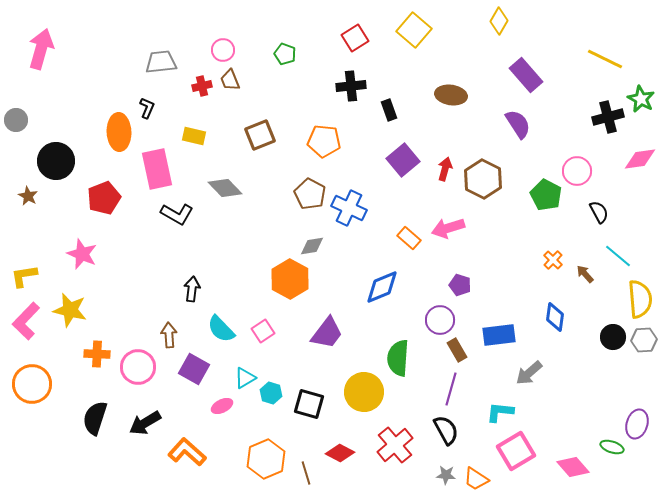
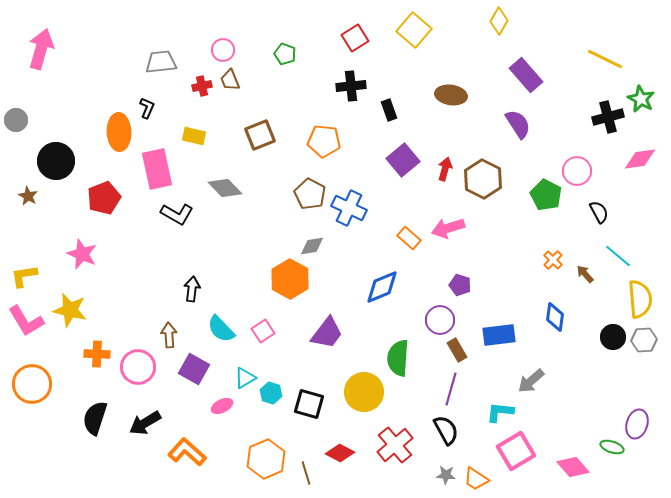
pink L-shape at (26, 321): rotated 75 degrees counterclockwise
gray arrow at (529, 373): moved 2 px right, 8 px down
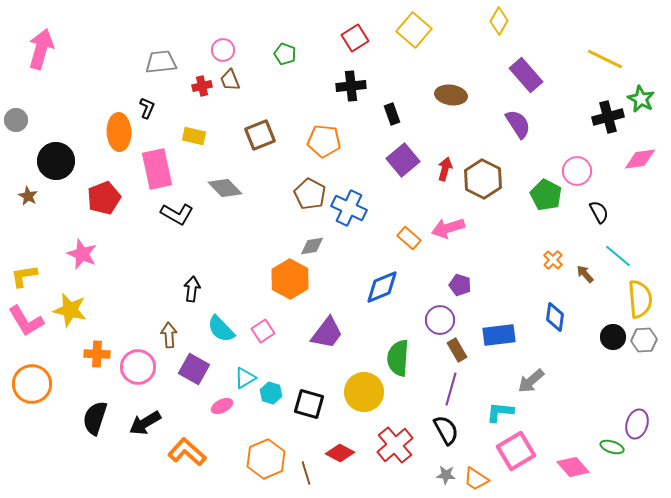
black rectangle at (389, 110): moved 3 px right, 4 px down
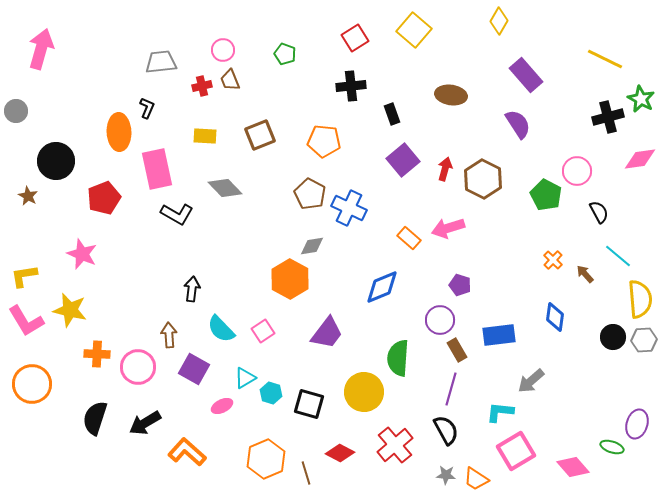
gray circle at (16, 120): moved 9 px up
yellow rectangle at (194, 136): moved 11 px right; rotated 10 degrees counterclockwise
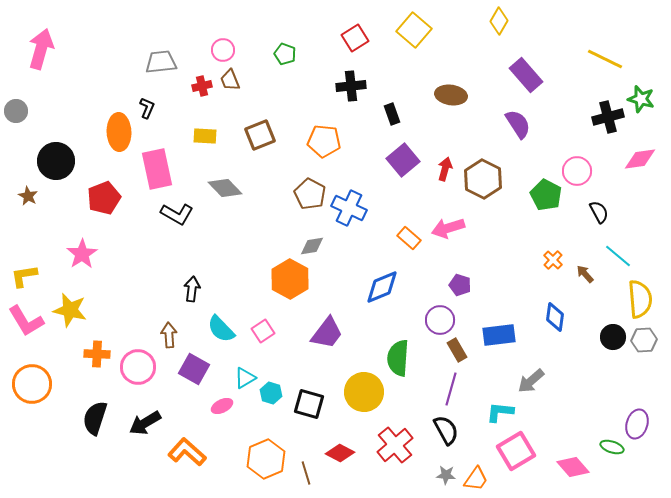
green star at (641, 99): rotated 12 degrees counterclockwise
pink star at (82, 254): rotated 16 degrees clockwise
orange trapezoid at (476, 479): rotated 88 degrees counterclockwise
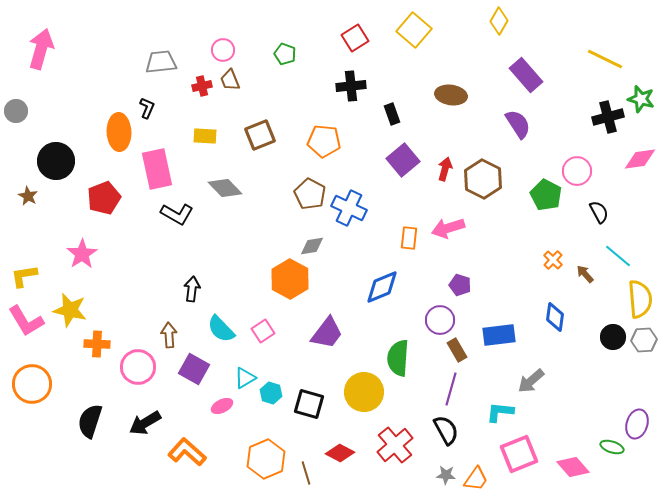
orange rectangle at (409, 238): rotated 55 degrees clockwise
orange cross at (97, 354): moved 10 px up
black semicircle at (95, 418): moved 5 px left, 3 px down
pink square at (516, 451): moved 3 px right, 3 px down; rotated 9 degrees clockwise
